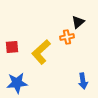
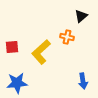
black triangle: moved 3 px right, 6 px up
orange cross: rotated 24 degrees clockwise
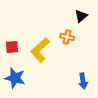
yellow L-shape: moved 1 px left, 2 px up
blue star: moved 2 px left, 5 px up; rotated 20 degrees clockwise
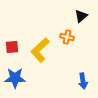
blue star: rotated 15 degrees counterclockwise
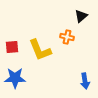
yellow L-shape: rotated 70 degrees counterclockwise
blue arrow: moved 2 px right
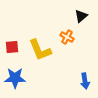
orange cross: rotated 16 degrees clockwise
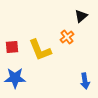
orange cross: rotated 24 degrees clockwise
